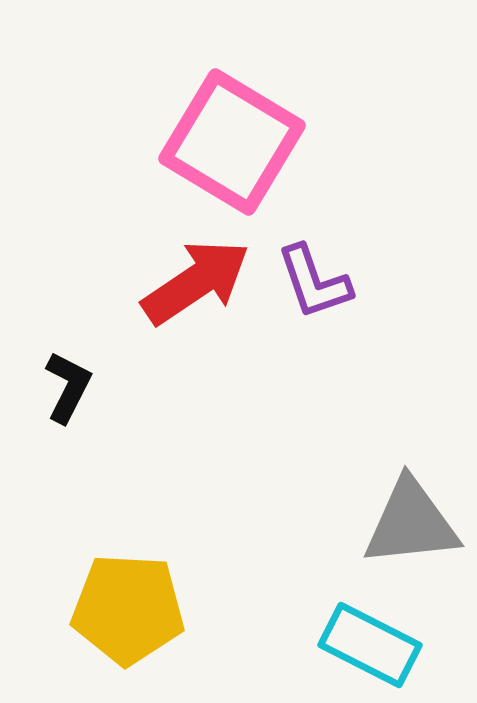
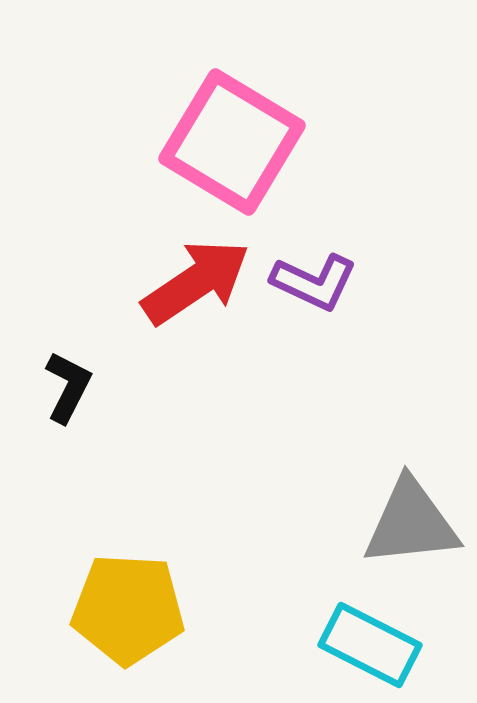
purple L-shape: rotated 46 degrees counterclockwise
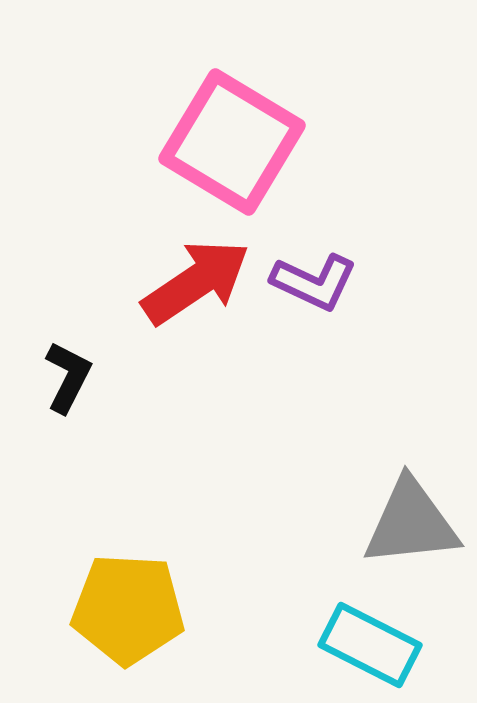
black L-shape: moved 10 px up
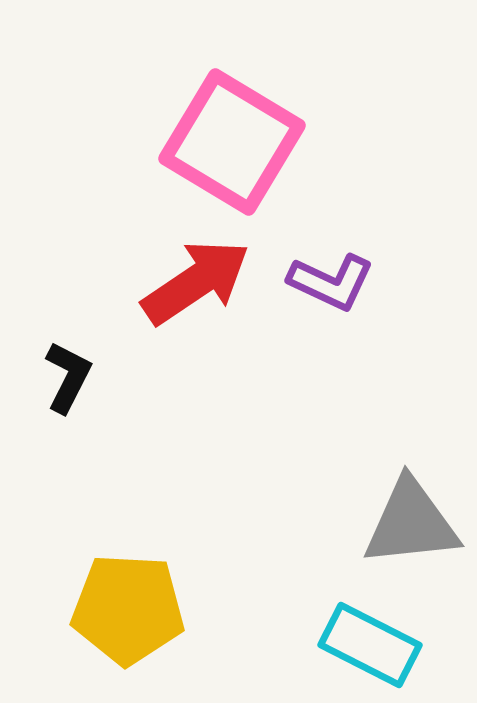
purple L-shape: moved 17 px right
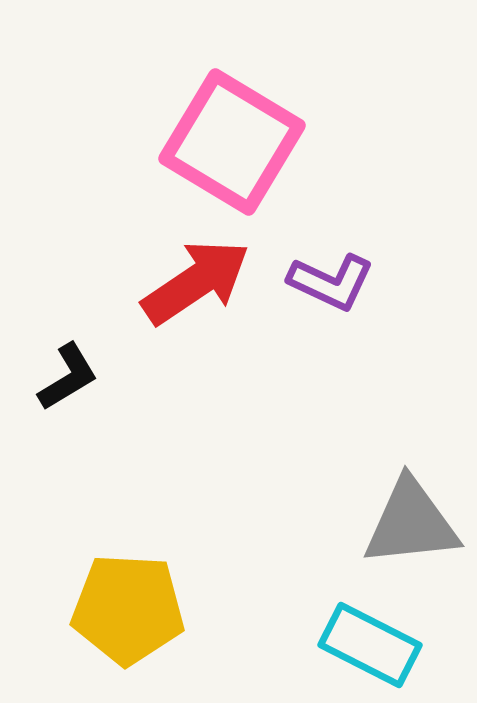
black L-shape: rotated 32 degrees clockwise
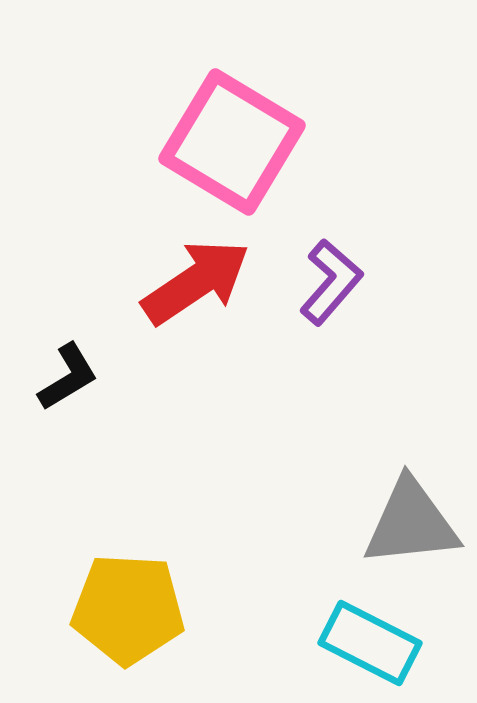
purple L-shape: rotated 74 degrees counterclockwise
cyan rectangle: moved 2 px up
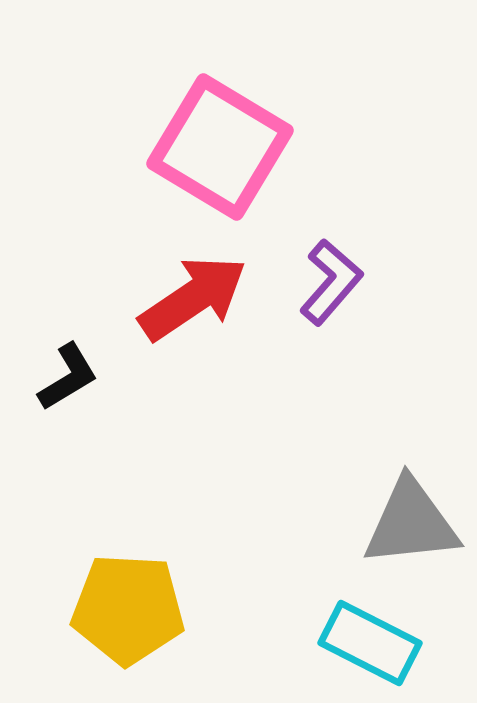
pink square: moved 12 px left, 5 px down
red arrow: moved 3 px left, 16 px down
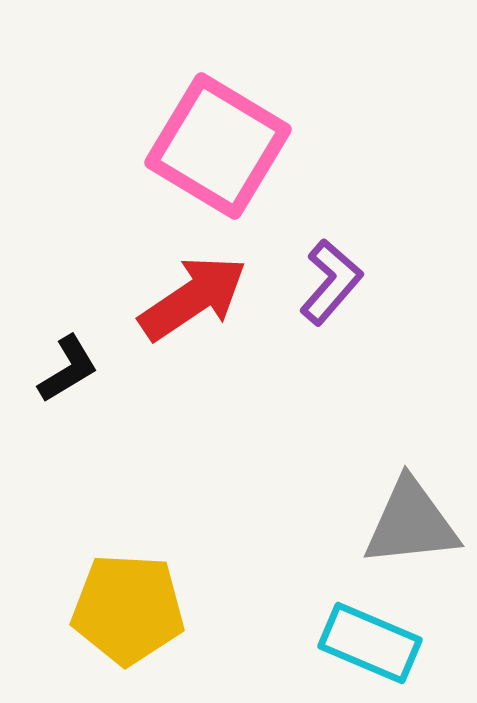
pink square: moved 2 px left, 1 px up
black L-shape: moved 8 px up
cyan rectangle: rotated 4 degrees counterclockwise
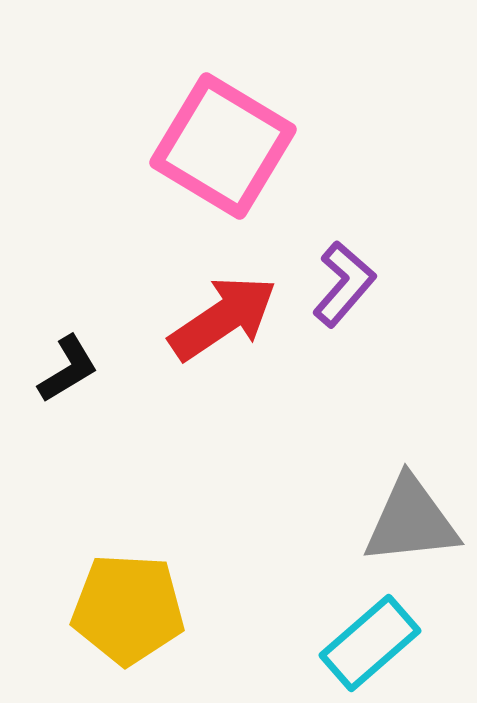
pink square: moved 5 px right
purple L-shape: moved 13 px right, 2 px down
red arrow: moved 30 px right, 20 px down
gray triangle: moved 2 px up
cyan rectangle: rotated 64 degrees counterclockwise
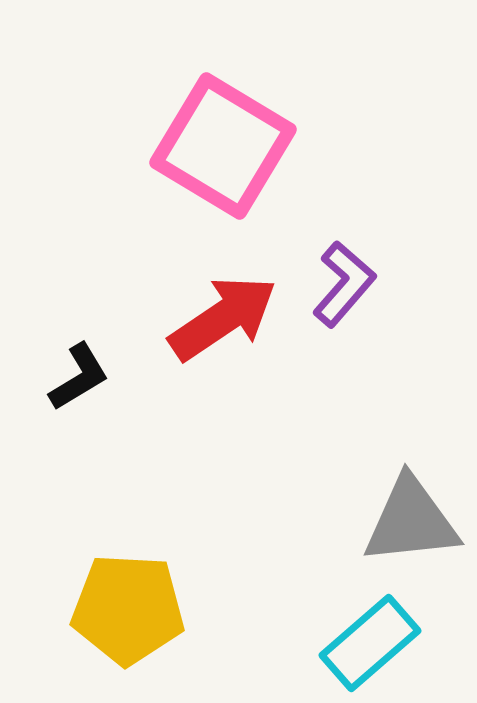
black L-shape: moved 11 px right, 8 px down
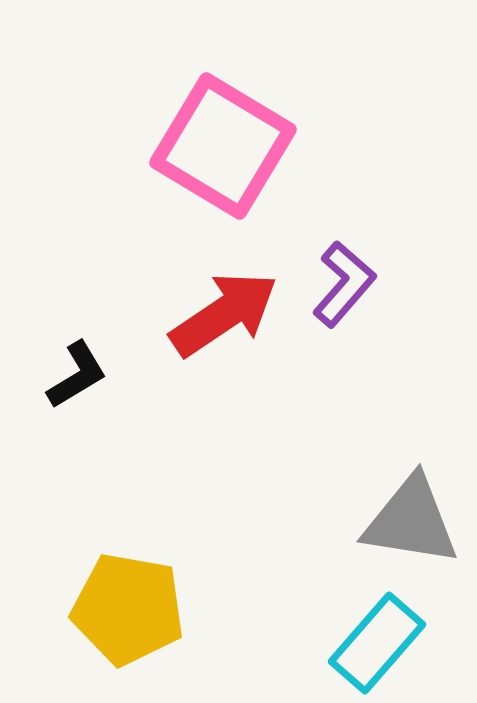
red arrow: moved 1 px right, 4 px up
black L-shape: moved 2 px left, 2 px up
gray triangle: rotated 15 degrees clockwise
yellow pentagon: rotated 7 degrees clockwise
cyan rectangle: moved 7 px right; rotated 8 degrees counterclockwise
